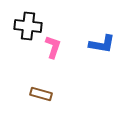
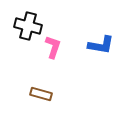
black cross: rotated 8 degrees clockwise
blue L-shape: moved 1 px left, 1 px down
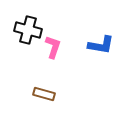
black cross: moved 4 px down
brown rectangle: moved 3 px right
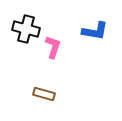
black cross: moved 2 px left, 1 px up
blue L-shape: moved 6 px left, 14 px up
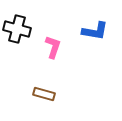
black cross: moved 9 px left
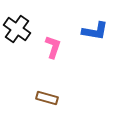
black cross: rotated 20 degrees clockwise
brown rectangle: moved 3 px right, 4 px down
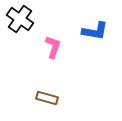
black cross: moved 3 px right, 10 px up
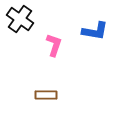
pink L-shape: moved 1 px right, 2 px up
brown rectangle: moved 1 px left, 3 px up; rotated 15 degrees counterclockwise
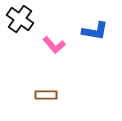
pink L-shape: rotated 120 degrees clockwise
